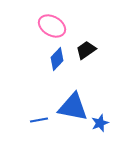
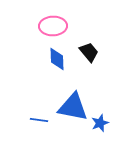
pink ellipse: moved 1 px right; rotated 32 degrees counterclockwise
black trapezoid: moved 3 px right, 2 px down; rotated 85 degrees clockwise
blue diamond: rotated 45 degrees counterclockwise
blue line: rotated 18 degrees clockwise
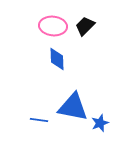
pink ellipse: rotated 8 degrees clockwise
black trapezoid: moved 4 px left, 26 px up; rotated 95 degrees counterclockwise
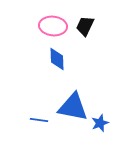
black trapezoid: rotated 20 degrees counterclockwise
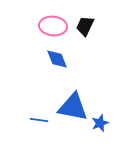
blue diamond: rotated 20 degrees counterclockwise
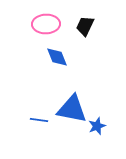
pink ellipse: moved 7 px left, 2 px up; rotated 8 degrees counterclockwise
blue diamond: moved 2 px up
blue triangle: moved 1 px left, 2 px down
blue star: moved 3 px left, 3 px down
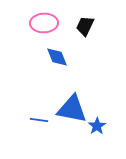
pink ellipse: moved 2 px left, 1 px up
blue star: rotated 12 degrees counterclockwise
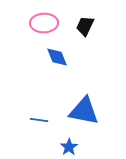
blue triangle: moved 12 px right, 2 px down
blue star: moved 28 px left, 21 px down
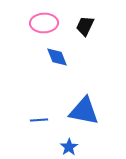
blue line: rotated 12 degrees counterclockwise
